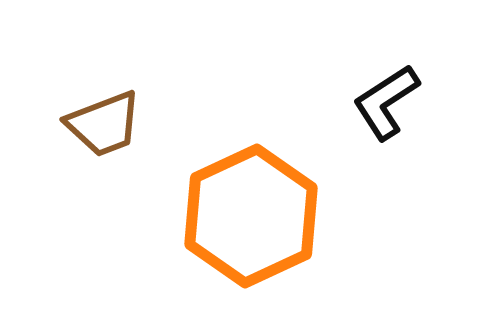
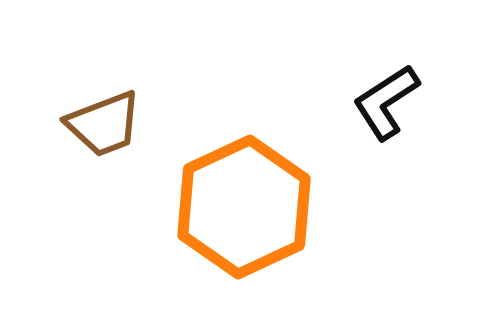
orange hexagon: moved 7 px left, 9 px up
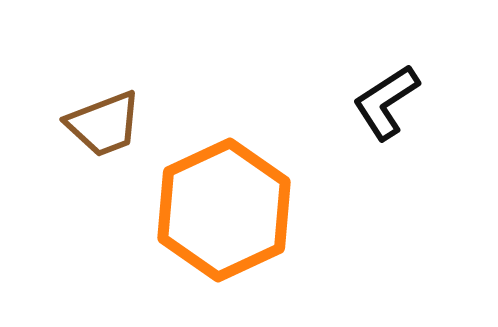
orange hexagon: moved 20 px left, 3 px down
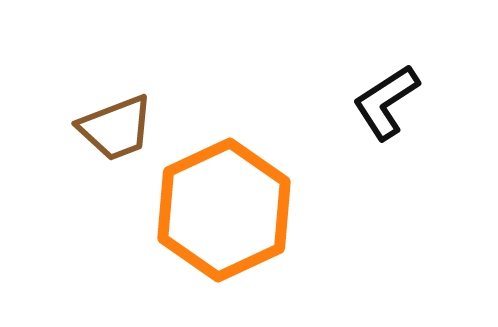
brown trapezoid: moved 12 px right, 4 px down
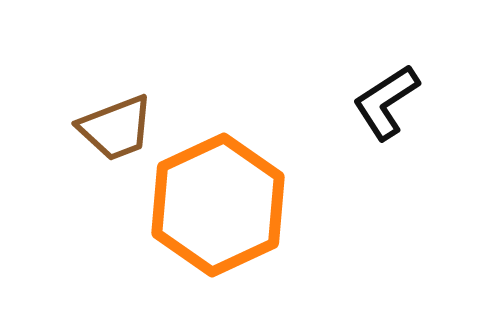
orange hexagon: moved 6 px left, 5 px up
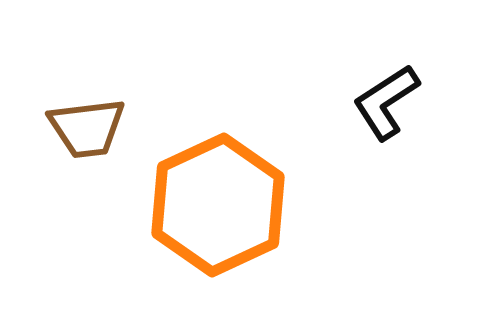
brown trapezoid: moved 29 px left; rotated 14 degrees clockwise
